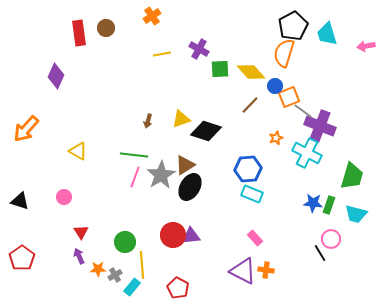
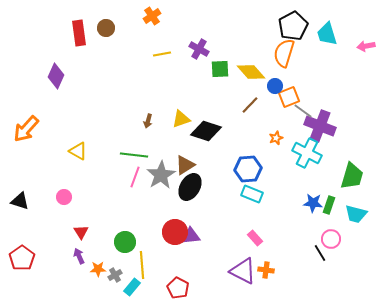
red circle at (173, 235): moved 2 px right, 3 px up
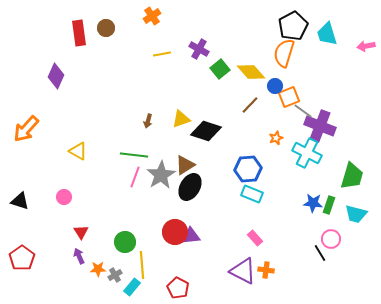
green square at (220, 69): rotated 36 degrees counterclockwise
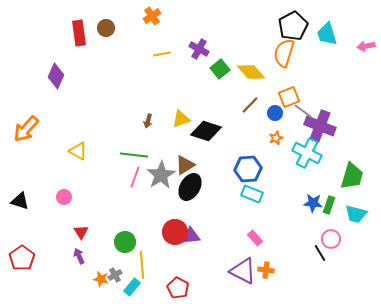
blue circle at (275, 86): moved 27 px down
orange star at (98, 269): moved 3 px right, 10 px down; rotated 14 degrees clockwise
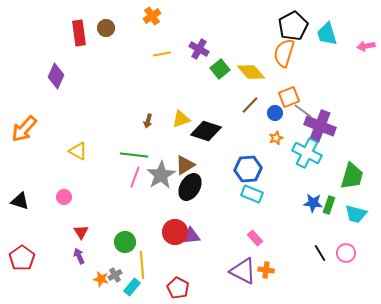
orange arrow at (26, 129): moved 2 px left
pink circle at (331, 239): moved 15 px right, 14 px down
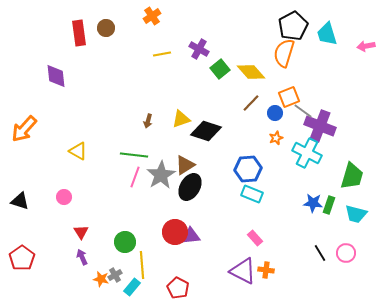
purple diamond at (56, 76): rotated 30 degrees counterclockwise
brown line at (250, 105): moved 1 px right, 2 px up
purple arrow at (79, 256): moved 3 px right, 1 px down
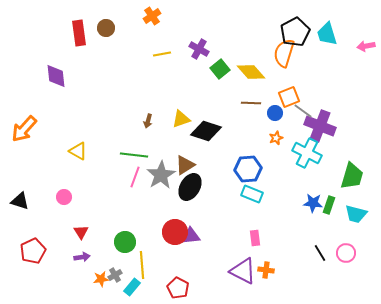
black pentagon at (293, 26): moved 2 px right, 6 px down
brown line at (251, 103): rotated 48 degrees clockwise
pink rectangle at (255, 238): rotated 35 degrees clockwise
purple arrow at (82, 257): rotated 105 degrees clockwise
red pentagon at (22, 258): moved 11 px right, 7 px up; rotated 10 degrees clockwise
orange star at (101, 279): rotated 21 degrees counterclockwise
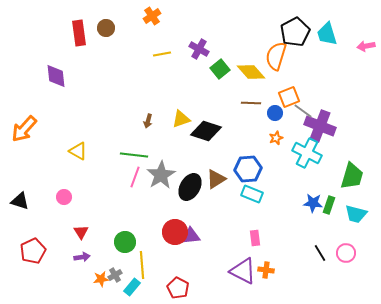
orange semicircle at (284, 53): moved 8 px left, 3 px down
brown triangle at (185, 165): moved 31 px right, 14 px down
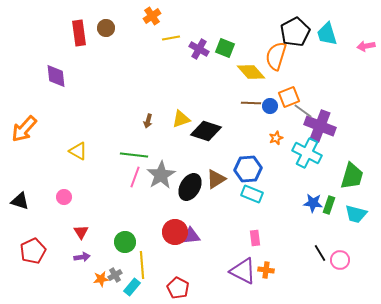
yellow line at (162, 54): moved 9 px right, 16 px up
green square at (220, 69): moved 5 px right, 21 px up; rotated 30 degrees counterclockwise
blue circle at (275, 113): moved 5 px left, 7 px up
pink circle at (346, 253): moved 6 px left, 7 px down
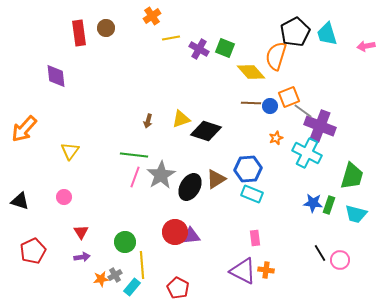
yellow triangle at (78, 151): moved 8 px left; rotated 36 degrees clockwise
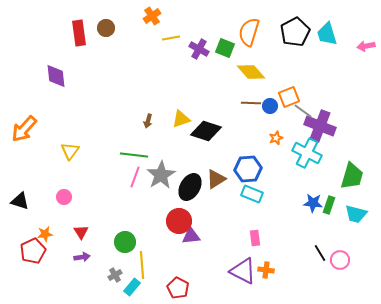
orange semicircle at (276, 56): moved 27 px left, 24 px up
red circle at (175, 232): moved 4 px right, 11 px up
orange star at (101, 279): moved 56 px left, 45 px up
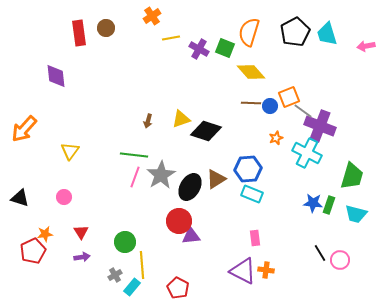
black triangle at (20, 201): moved 3 px up
